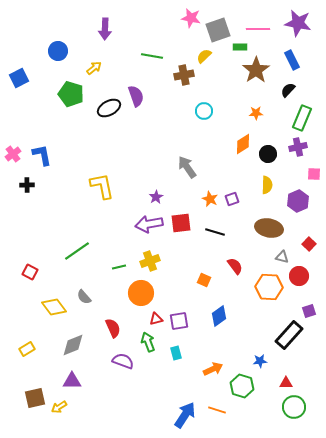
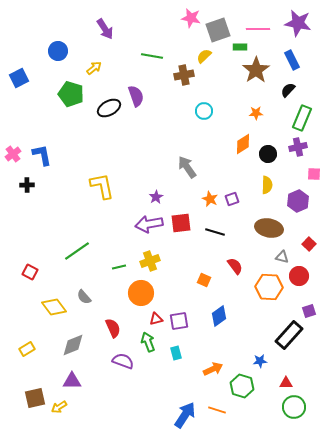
purple arrow at (105, 29): rotated 35 degrees counterclockwise
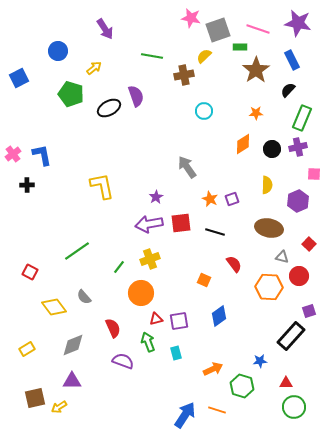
pink line at (258, 29): rotated 20 degrees clockwise
black circle at (268, 154): moved 4 px right, 5 px up
yellow cross at (150, 261): moved 2 px up
red semicircle at (235, 266): moved 1 px left, 2 px up
green line at (119, 267): rotated 40 degrees counterclockwise
black rectangle at (289, 335): moved 2 px right, 1 px down
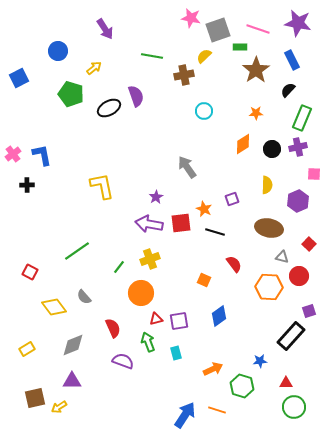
orange star at (210, 199): moved 6 px left, 10 px down
purple arrow at (149, 224): rotated 20 degrees clockwise
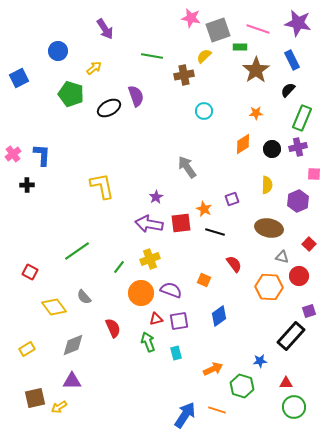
blue L-shape at (42, 155): rotated 15 degrees clockwise
purple semicircle at (123, 361): moved 48 px right, 71 px up
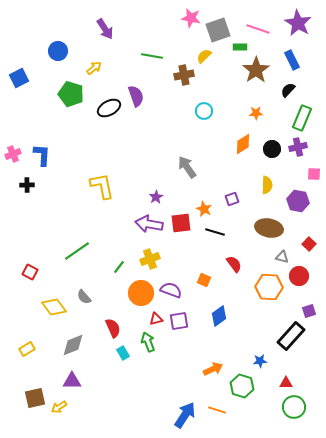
purple star at (298, 23): rotated 20 degrees clockwise
pink cross at (13, 154): rotated 14 degrees clockwise
purple hexagon at (298, 201): rotated 25 degrees counterclockwise
cyan rectangle at (176, 353): moved 53 px left; rotated 16 degrees counterclockwise
